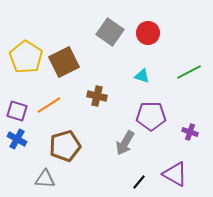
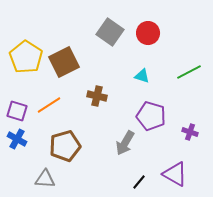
purple pentagon: rotated 16 degrees clockwise
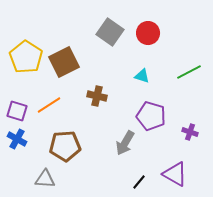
brown pentagon: rotated 12 degrees clockwise
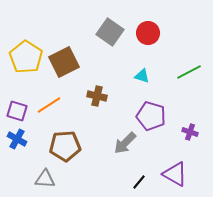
gray arrow: rotated 15 degrees clockwise
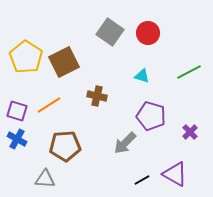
purple cross: rotated 28 degrees clockwise
black line: moved 3 px right, 2 px up; rotated 21 degrees clockwise
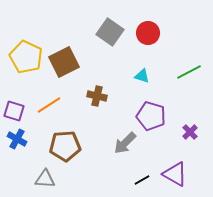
yellow pentagon: rotated 8 degrees counterclockwise
purple square: moved 3 px left
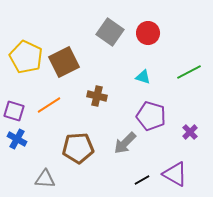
cyan triangle: moved 1 px right, 1 px down
brown pentagon: moved 13 px right, 2 px down
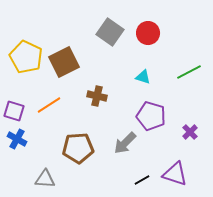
purple triangle: rotated 12 degrees counterclockwise
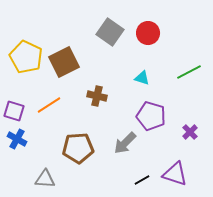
cyan triangle: moved 1 px left, 1 px down
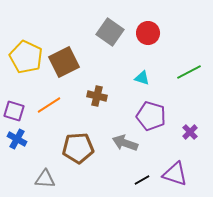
gray arrow: rotated 65 degrees clockwise
